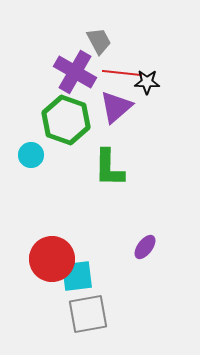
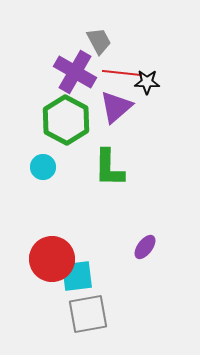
green hexagon: rotated 9 degrees clockwise
cyan circle: moved 12 px right, 12 px down
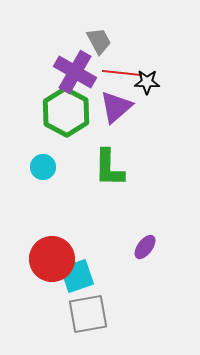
green hexagon: moved 8 px up
cyan square: rotated 12 degrees counterclockwise
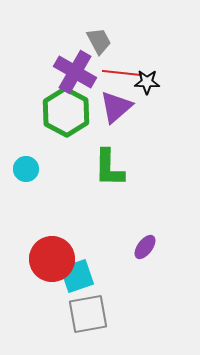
cyan circle: moved 17 px left, 2 px down
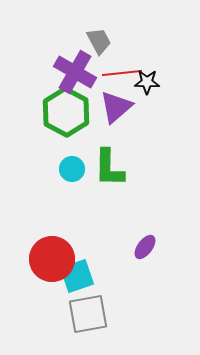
red line: rotated 12 degrees counterclockwise
cyan circle: moved 46 px right
